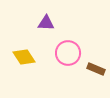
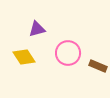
purple triangle: moved 9 px left, 6 px down; rotated 18 degrees counterclockwise
brown rectangle: moved 2 px right, 3 px up
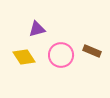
pink circle: moved 7 px left, 2 px down
brown rectangle: moved 6 px left, 15 px up
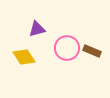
pink circle: moved 6 px right, 7 px up
